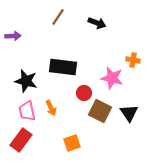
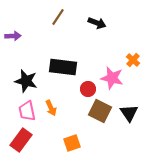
orange cross: rotated 32 degrees clockwise
red circle: moved 4 px right, 4 px up
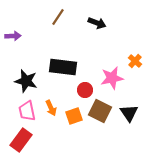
orange cross: moved 2 px right, 1 px down
pink star: rotated 25 degrees counterclockwise
red circle: moved 3 px left, 1 px down
orange square: moved 2 px right, 27 px up
